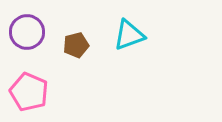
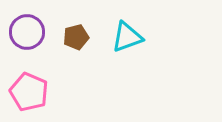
cyan triangle: moved 2 px left, 2 px down
brown pentagon: moved 8 px up
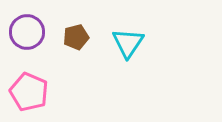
cyan triangle: moved 1 px right, 6 px down; rotated 36 degrees counterclockwise
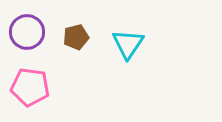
cyan triangle: moved 1 px down
pink pentagon: moved 1 px right, 5 px up; rotated 15 degrees counterclockwise
